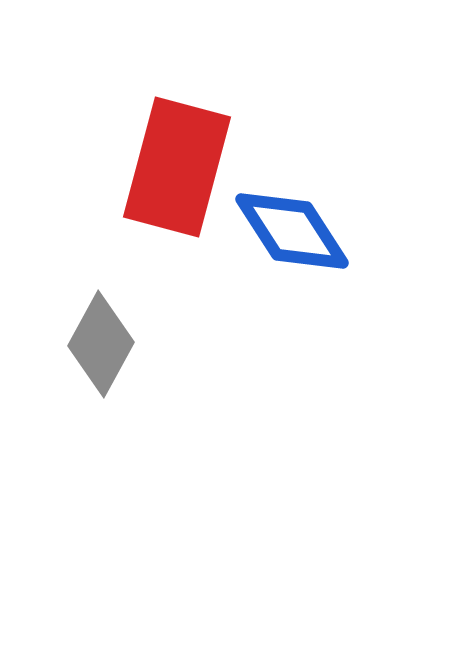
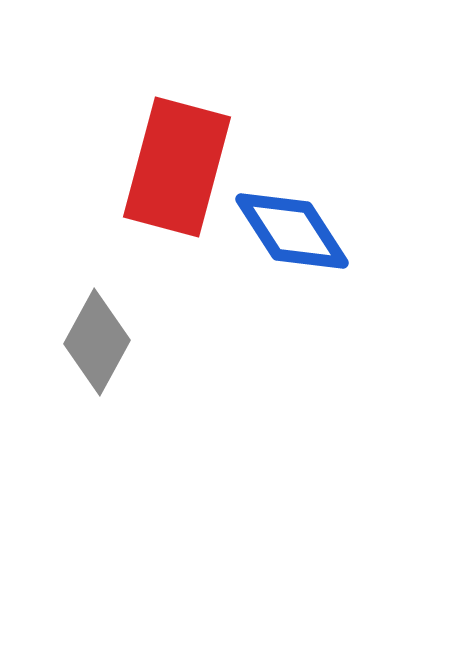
gray diamond: moved 4 px left, 2 px up
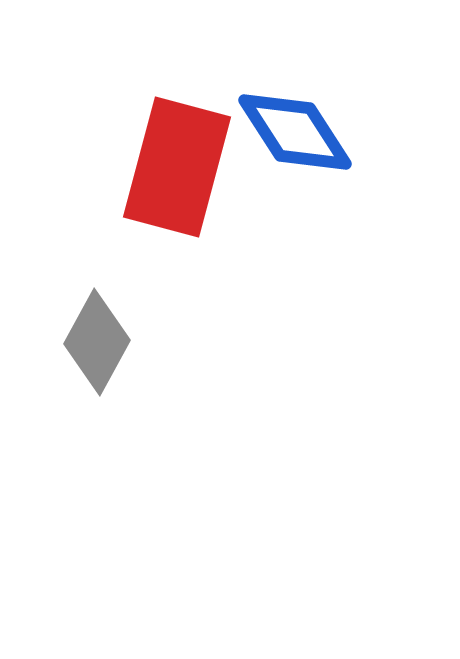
blue diamond: moved 3 px right, 99 px up
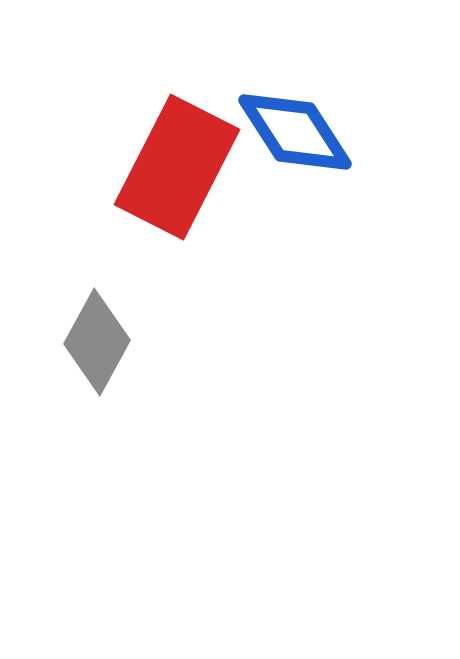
red rectangle: rotated 12 degrees clockwise
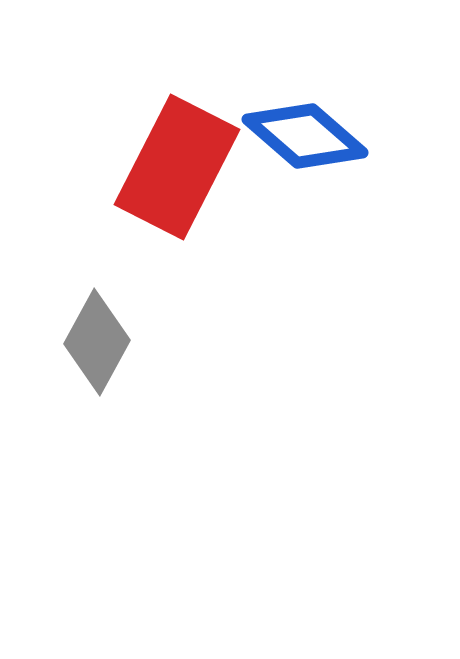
blue diamond: moved 10 px right, 4 px down; rotated 16 degrees counterclockwise
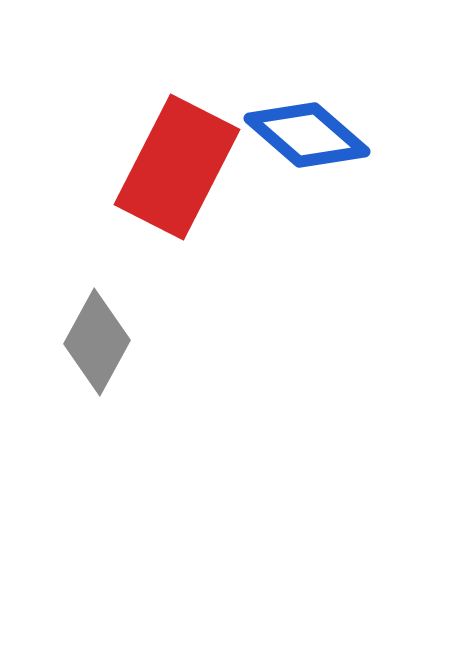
blue diamond: moved 2 px right, 1 px up
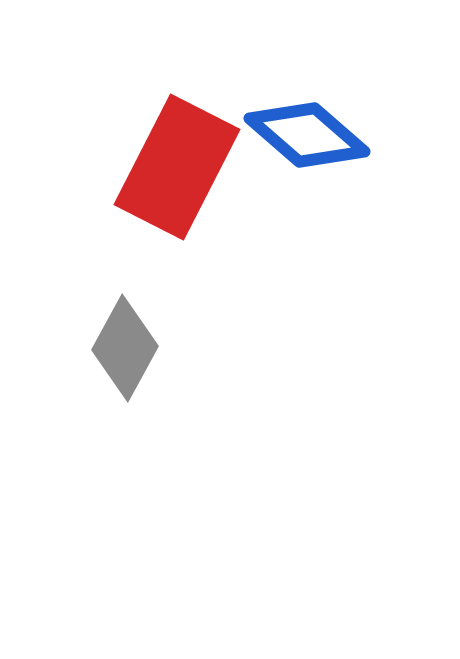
gray diamond: moved 28 px right, 6 px down
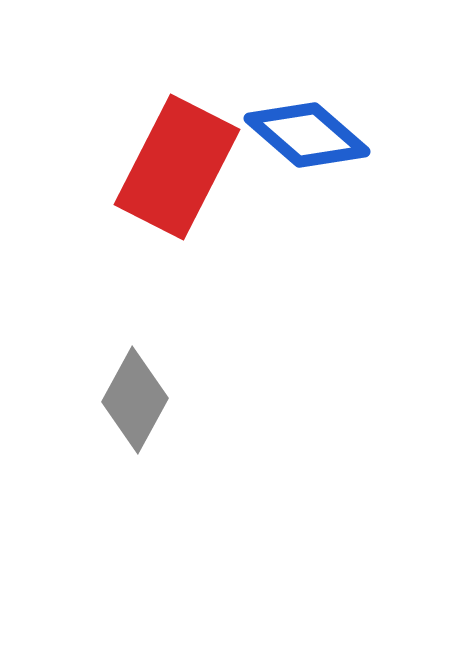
gray diamond: moved 10 px right, 52 px down
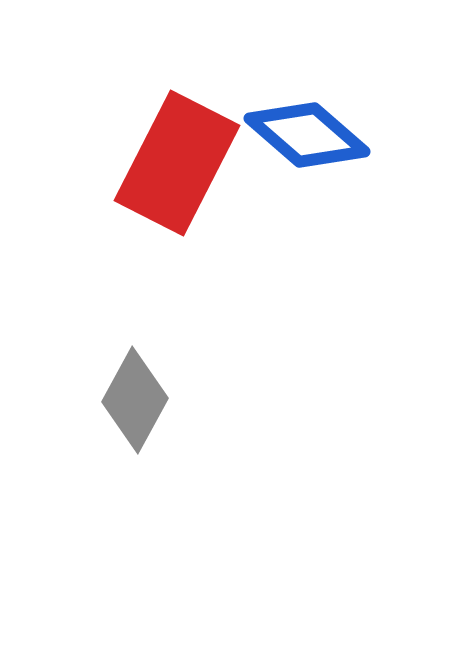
red rectangle: moved 4 px up
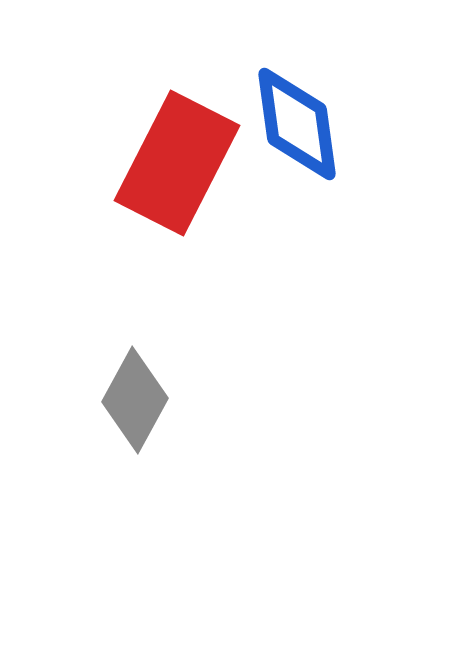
blue diamond: moved 10 px left, 11 px up; rotated 41 degrees clockwise
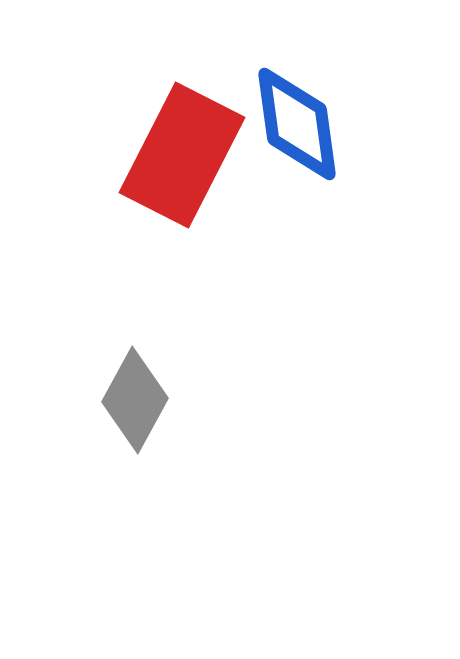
red rectangle: moved 5 px right, 8 px up
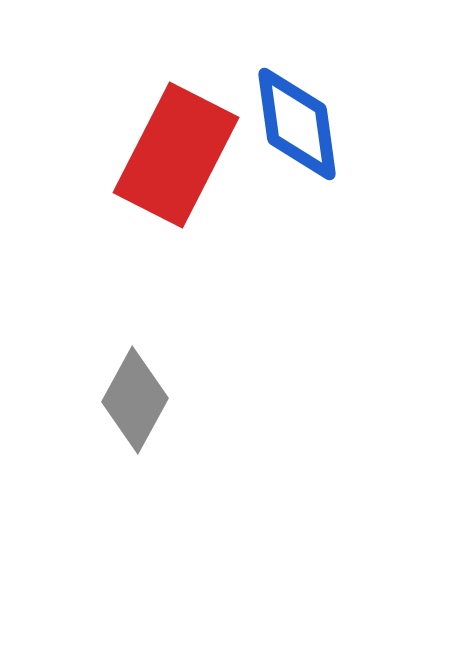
red rectangle: moved 6 px left
